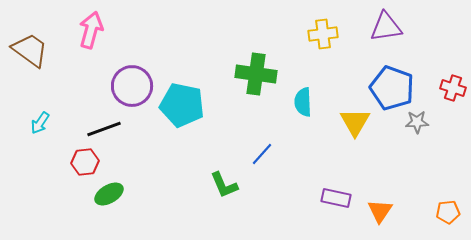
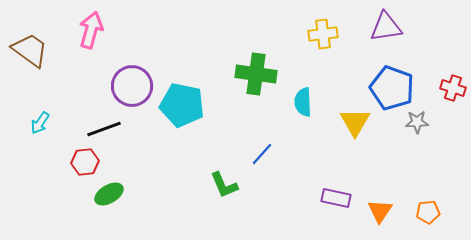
orange pentagon: moved 20 px left
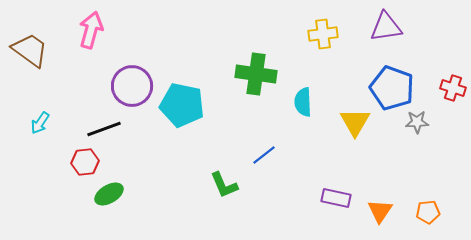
blue line: moved 2 px right, 1 px down; rotated 10 degrees clockwise
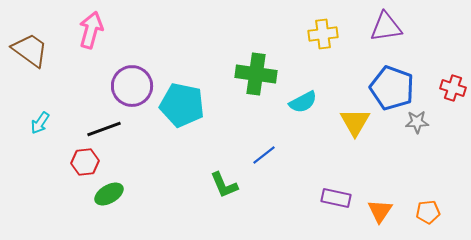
cyan semicircle: rotated 116 degrees counterclockwise
